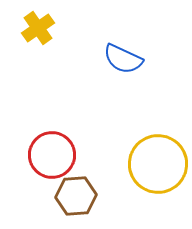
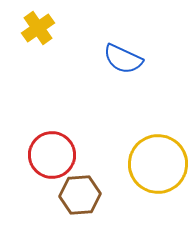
brown hexagon: moved 4 px right, 1 px up
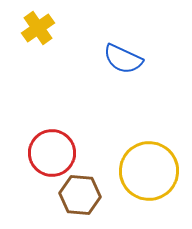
red circle: moved 2 px up
yellow circle: moved 9 px left, 7 px down
brown hexagon: rotated 9 degrees clockwise
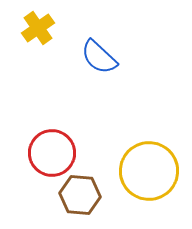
blue semicircle: moved 24 px left, 2 px up; rotated 18 degrees clockwise
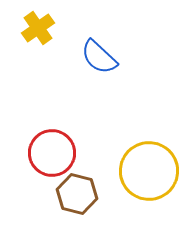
brown hexagon: moved 3 px left, 1 px up; rotated 9 degrees clockwise
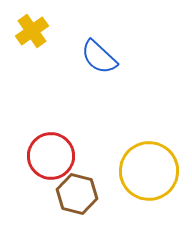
yellow cross: moved 6 px left, 3 px down
red circle: moved 1 px left, 3 px down
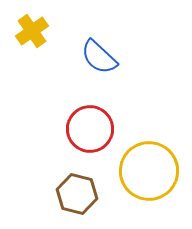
red circle: moved 39 px right, 27 px up
